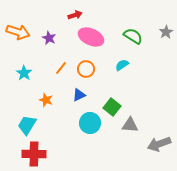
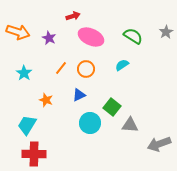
red arrow: moved 2 px left, 1 px down
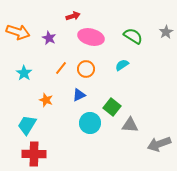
pink ellipse: rotated 10 degrees counterclockwise
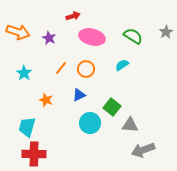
pink ellipse: moved 1 px right
cyan trapezoid: moved 2 px down; rotated 15 degrees counterclockwise
gray arrow: moved 16 px left, 6 px down
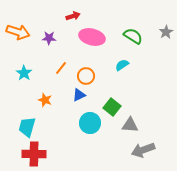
purple star: rotated 24 degrees counterclockwise
orange circle: moved 7 px down
orange star: moved 1 px left
